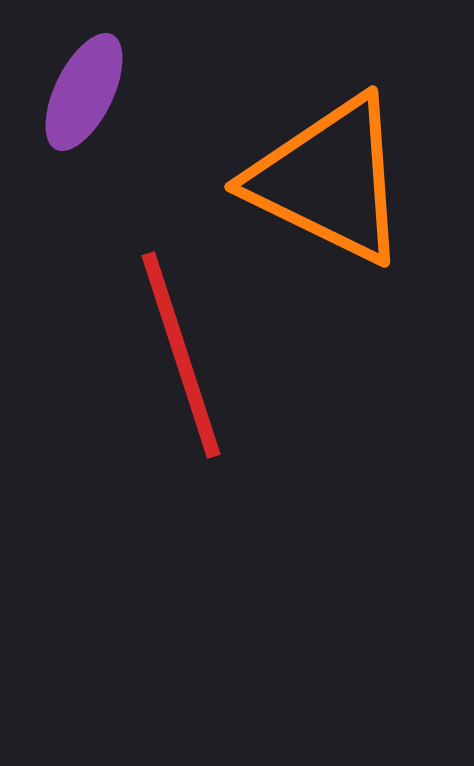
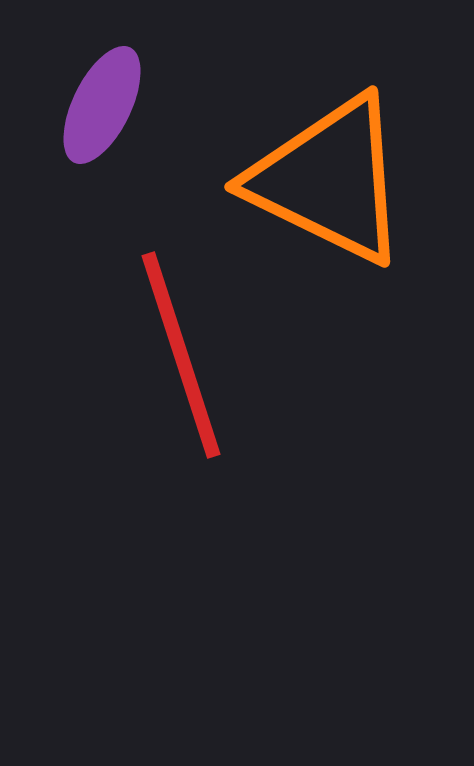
purple ellipse: moved 18 px right, 13 px down
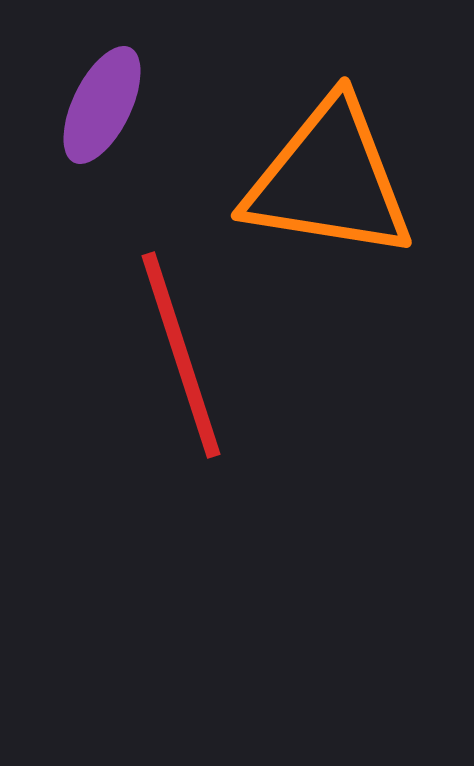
orange triangle: rotated 17 degrees counterclockwise
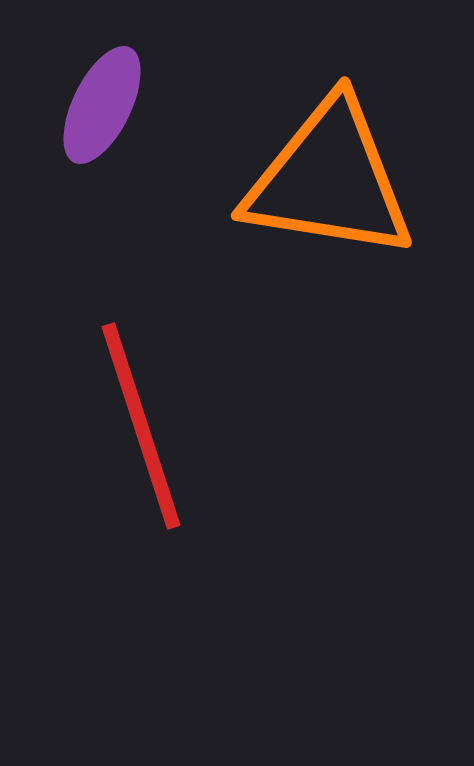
red line: moved 40 px left, 71 px down
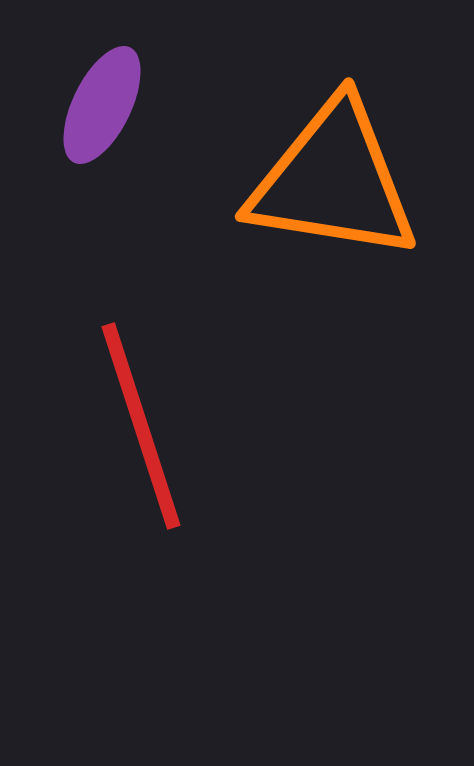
orange triangle: moved 4 px right, 1 px down
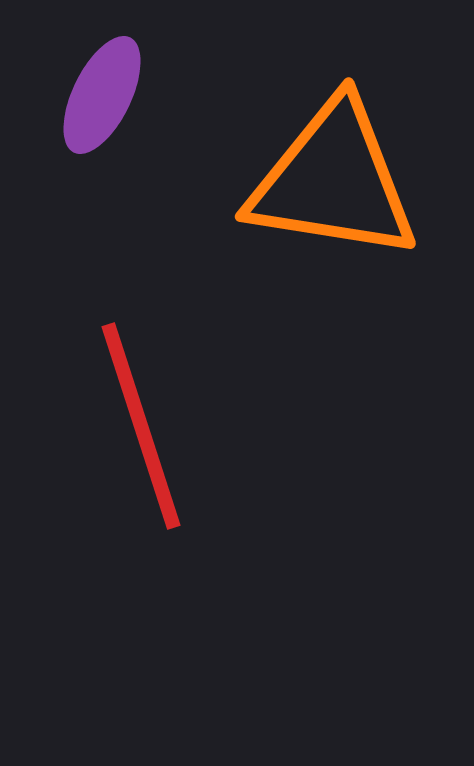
purple ellipse: moved 10 px up
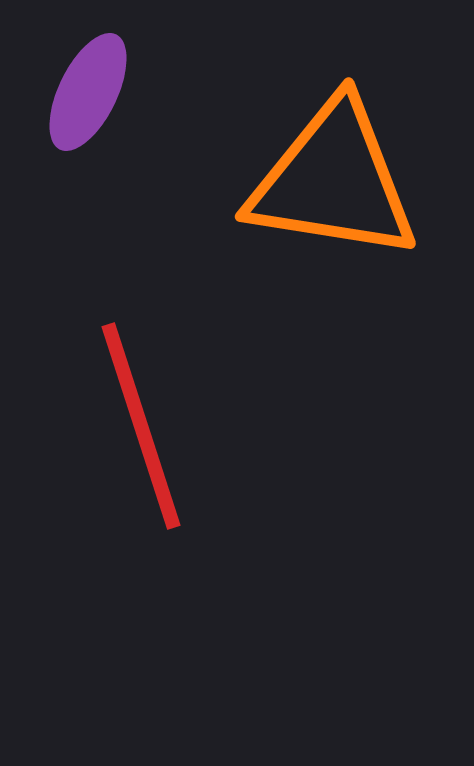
purple ellipse: moved 14 px left, 3 px up
